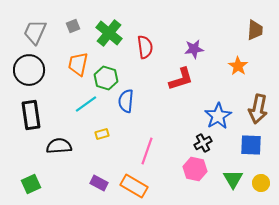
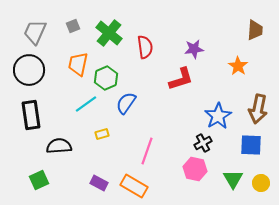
green hexagon: rotated 20 degrees clockwise
blue semicircle: moved 2 px down; rotated 30 degrees clockwise
green square: moved 8 px right, 4 px up
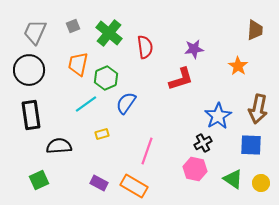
green triangle: rotated 25 degrees counterclockwise
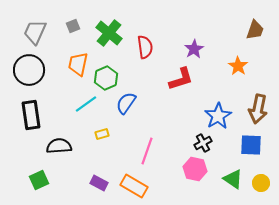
brown trapezoid: rotated 15 degrees clockwise
purple star: rotated 24 degrees counterclockwise
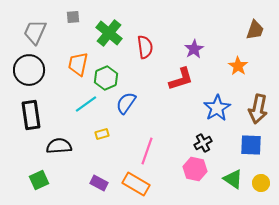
gray square: moved 9 px up; rotated 16 degrees clockwise
blue star: moved 1 px left, 8 px up
orange rectangle: moved 2 px right, 2 px up
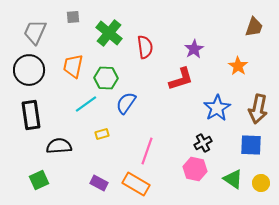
brown trapezoid: moved 1 px left, 3 px up
orange trapezoid: moved 5 px left, 2 px down
green hexagon: rotated 25 degrees clockwise
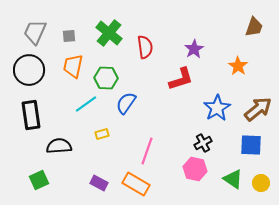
gray square: moved 4 px left, 19 px down
brown arrow: rotated 140 degrees counterclockwise
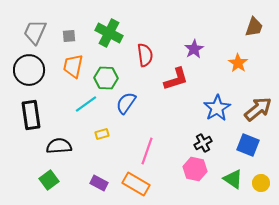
green cross: rotated 12 degrees counterclockwise
red semicircle: moved 8 px down
orange star: moved 3 px up
red L-shape: moved 5 px left
blue square: moved 3 px left; rotated 20 degrees clockwise
green square: moved 10 px right; rotated 12 degrees counterclockwise
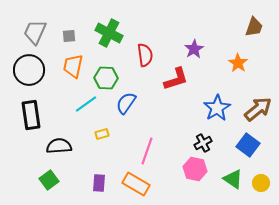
blue square: rotated 15 degrees clockwise
purple rectangle: rotated 66 degrees clockwise
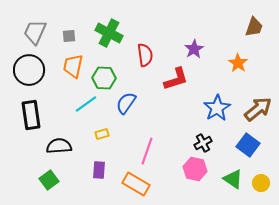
green hexagon: moved 2 px left
purple rectangle: moved 13 px up
